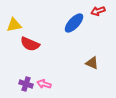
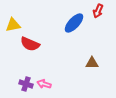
red arrow: rotated 48 degrees counterclockwise
yellow triangle: moved 1 px left
brown triangle: rotated 24 degrees counterclockwise
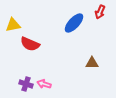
red arrow: moved 2 px right, 1 px down
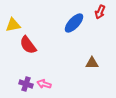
red semicircle: moved 2 px left, 1 px down; rotated 30 degrees clockwise
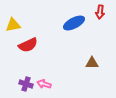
red arrow: rotated 16 degrees counterclockwise
blue ellipse: rotated 20 degrees clockwise
red semicircle: rotated 78 degrees counterclockwise
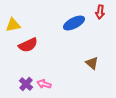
brown triangle: rotated 40 degrees clockwise
purple cross: rotated 24 degrees clockwise
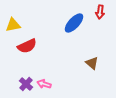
blue ellipse: rotated 20 degrees counterclockwise
red semicircle: moved 1 px left, 1 px down
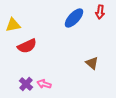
blue ellipse: moved 5 px up
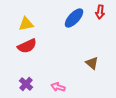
yellow triangle: moved 13 px right, 1 px up
pink arrow: moved 14 px right, 3 px down
